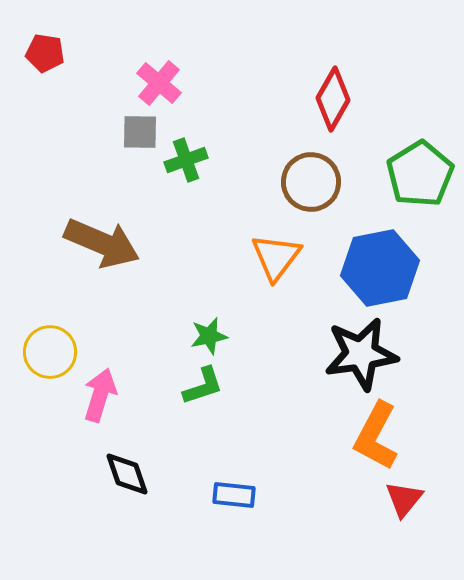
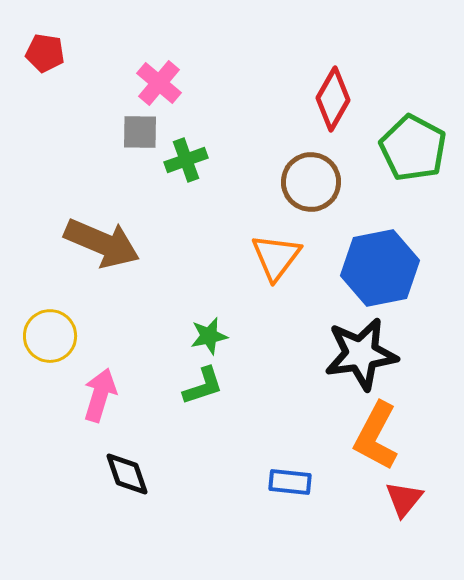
green pentagon: moved 7 px left, 26 px up; rotated 12 degrees counterclockwise
yellow circle: moved 16 px up
blue rectangle: moved 56 px right, 13 px up
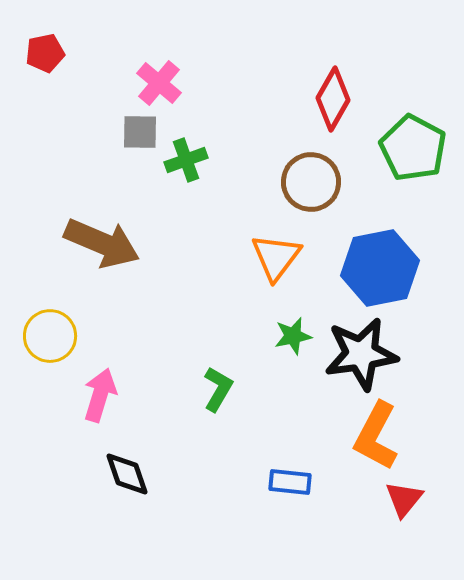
red pentagon: rotated 21 degrees counterclockwise
green star: moved 84 px right
green L-shape: moved 15 px right, 3 px down; rotated 42 degrees counterclockwise
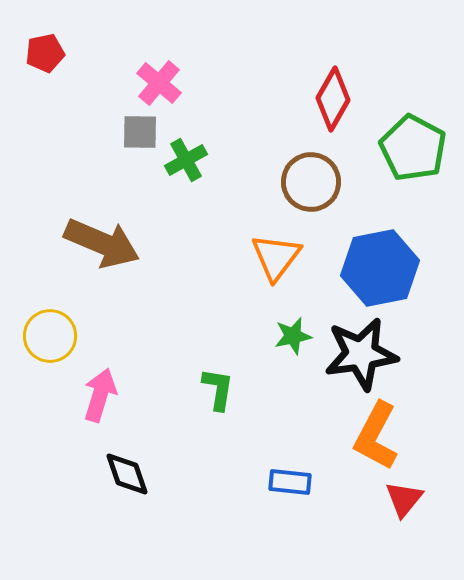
green cross: rotated 9 degrees counterclockwise
green L-shape: rotated 21 degrees counterclockwise
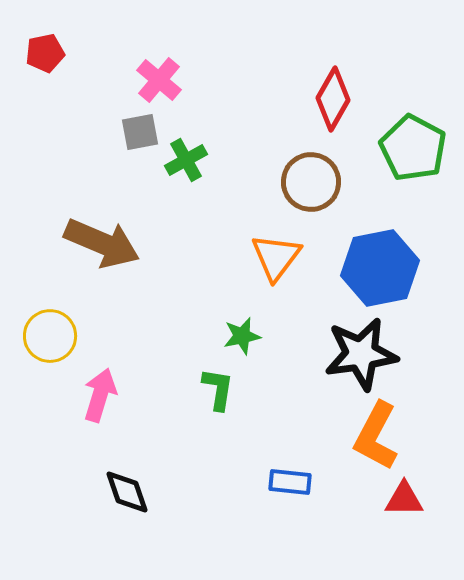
pink cross: moved 3 px up
gray square: rotated 12 degrees counterclockwise
green star: moved 51 px left
black diamond: moved 18 px down
red triangle: rotated 51 degrees clockwise
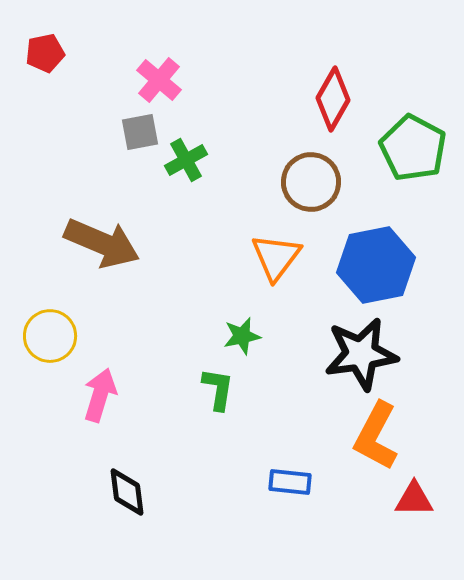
blue hexagon: moved 4 px left, 3 px up
black diamond: rotated 12 degrees clockwise
red triangle: moved 10 px right
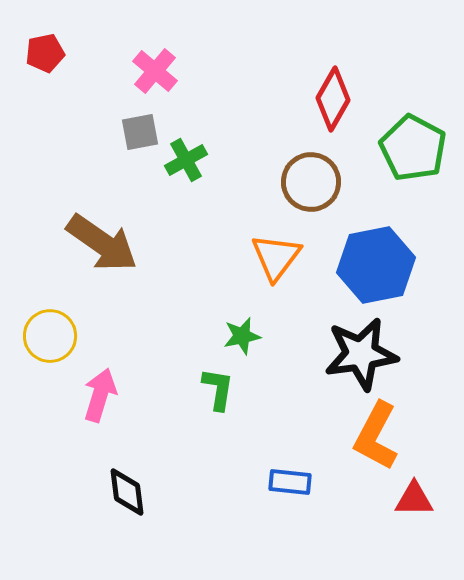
pink cross: moved 4 px left, 9 px up
brown arrow: rotated 12 degrees clockwise
